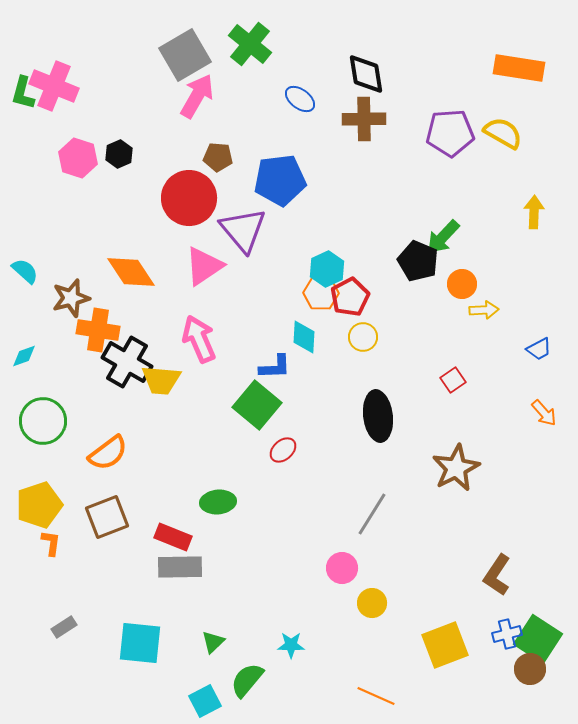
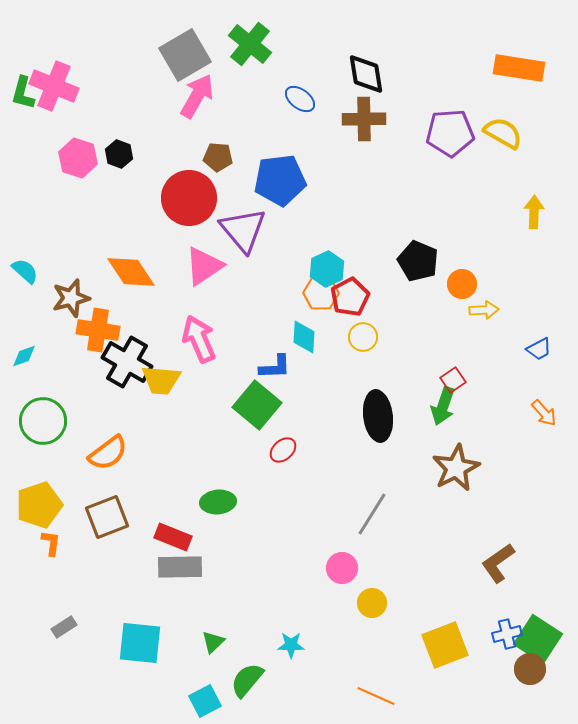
black hexagon at (119, 154): rotated 16 degrees counterclockwise
green arrow at (443, 237): moved 169 px down; rotated 24 degrees counterclockwise
brown L-shape at (497, 575): moved 1 px right, 12 px up; rotated 21 degrees clockwise
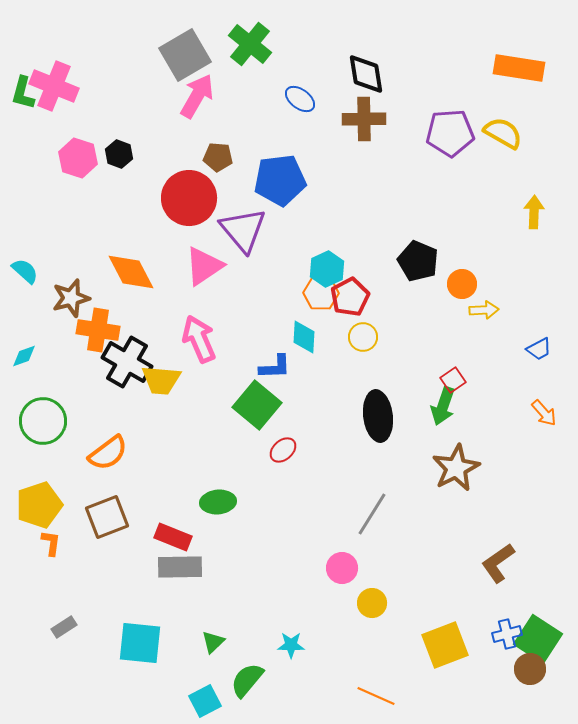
orange diamond at (131, 272): rotated 6 degrees clockwise
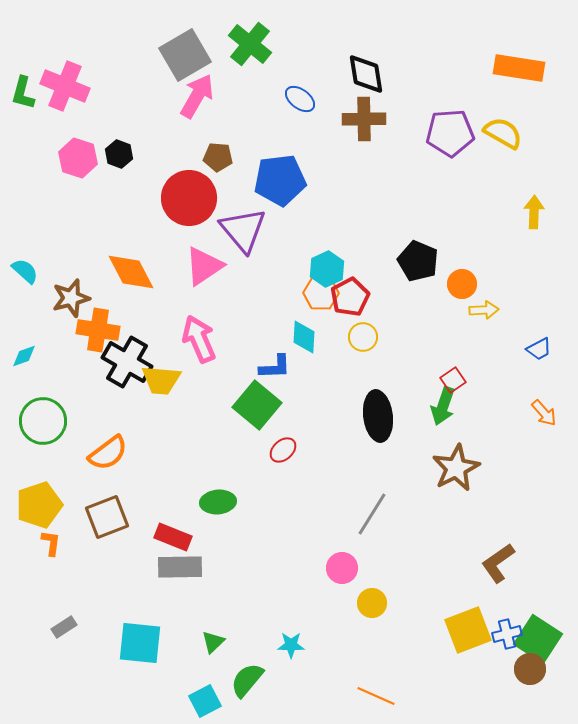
pink cross at (54, 86): moved 11 px right
yellow square at (445, 645): moved 23 px right, 15 px up
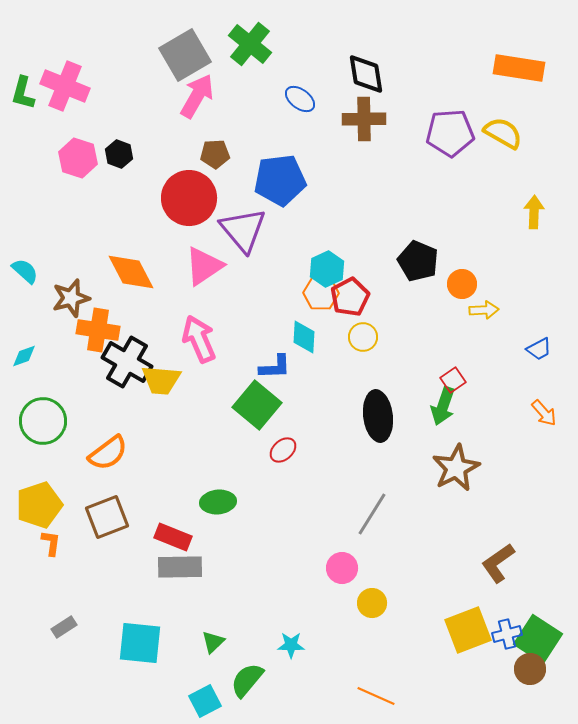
brown pentagon at (218, 157): moved 3 px left, 3 px up; rotated 8 degrees counterclockwise
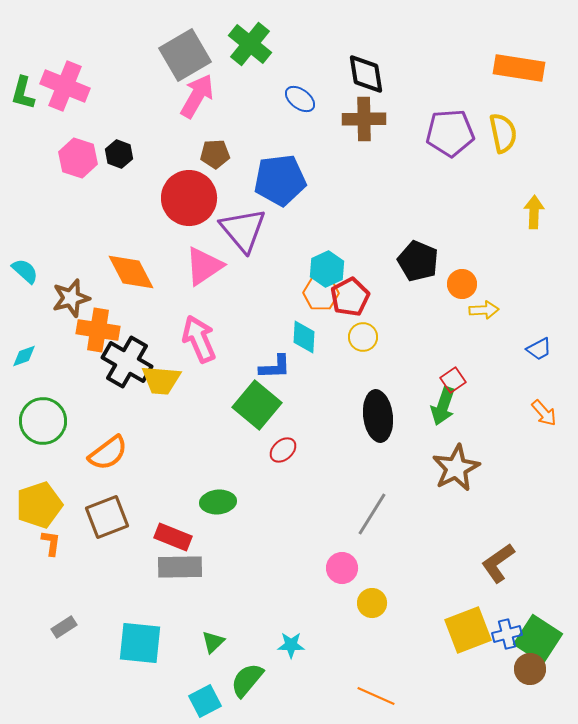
yellow semicircle at (503, 133): rotated 48 degrees clockwise
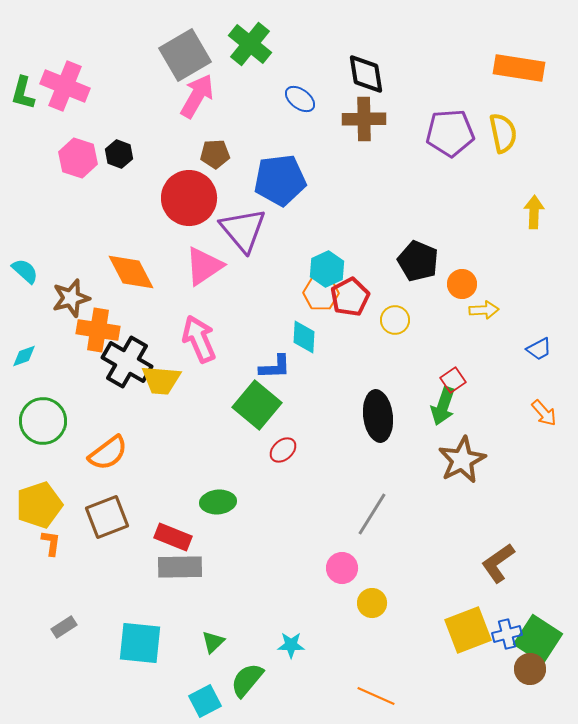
yellow circle at (363, 337): moved 32 px right, 17 px up
brown star at (456, 468): moved 6 px right, 8 px up
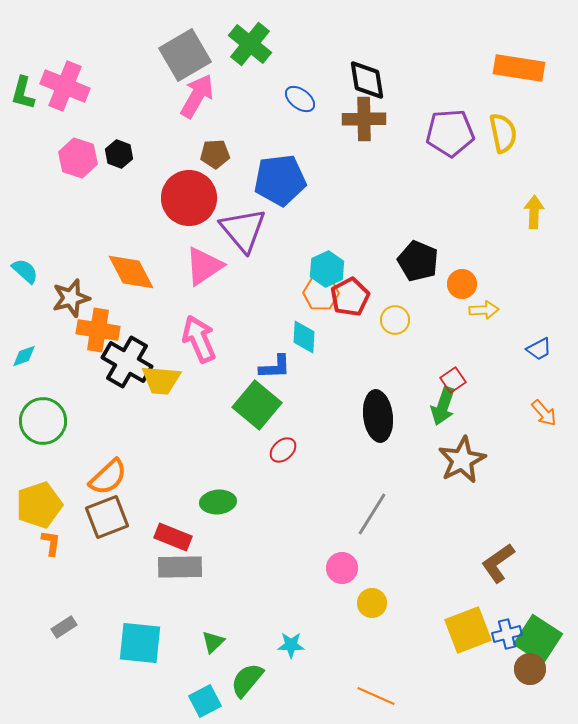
black diamond at (366, 74): moved 1 px right, 6 px down
orange semicircle at (108, 453): moved 24 px down; rotated 6 degrees counterclockwise
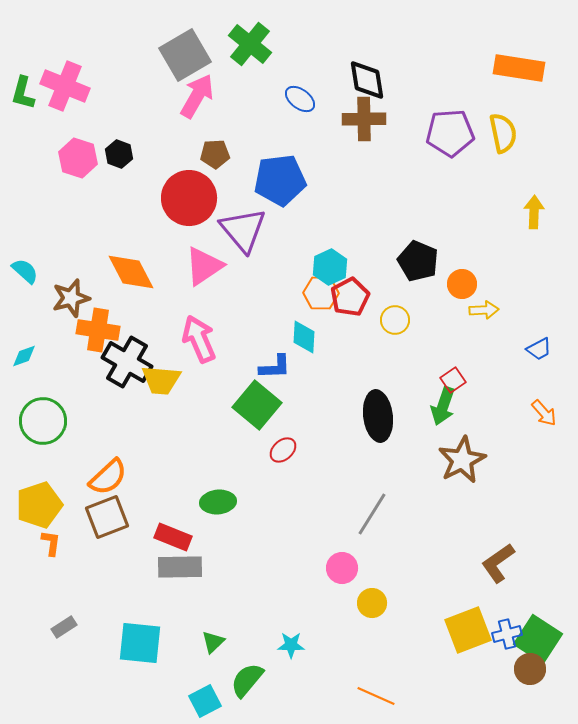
cyan hexagon at (327, 269): moved 3 px right, 2 px up
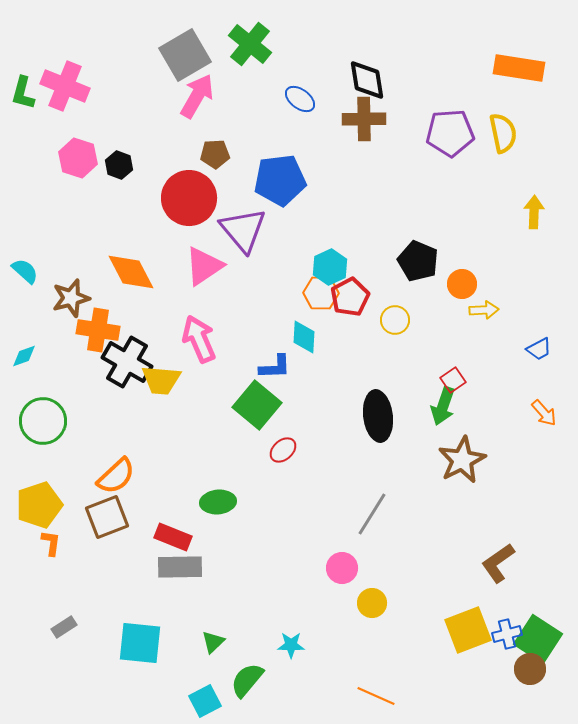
black hexagon at (119, 154): moved 11 px down
orange semicircle at (108, 477): moved 8 px right, 1 px up
